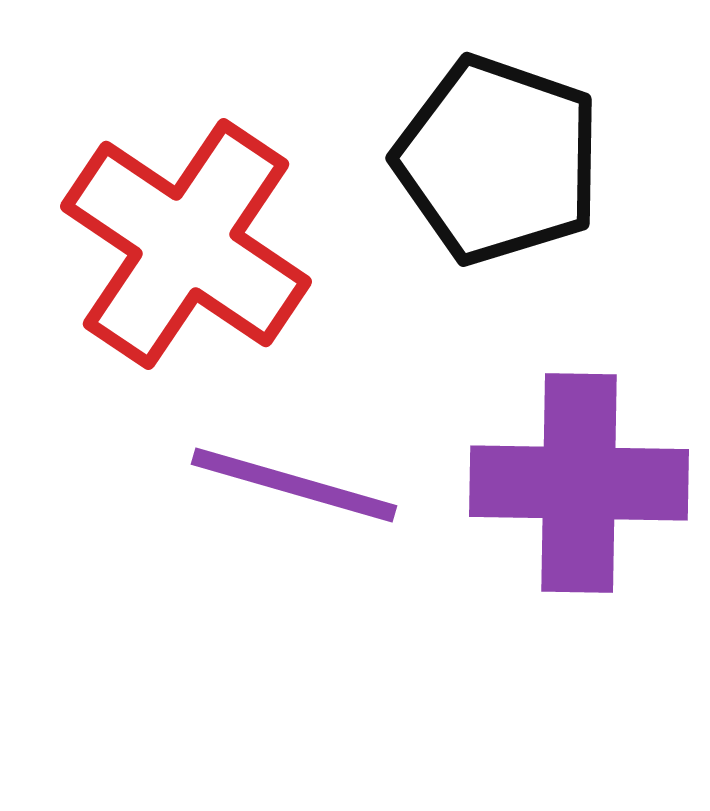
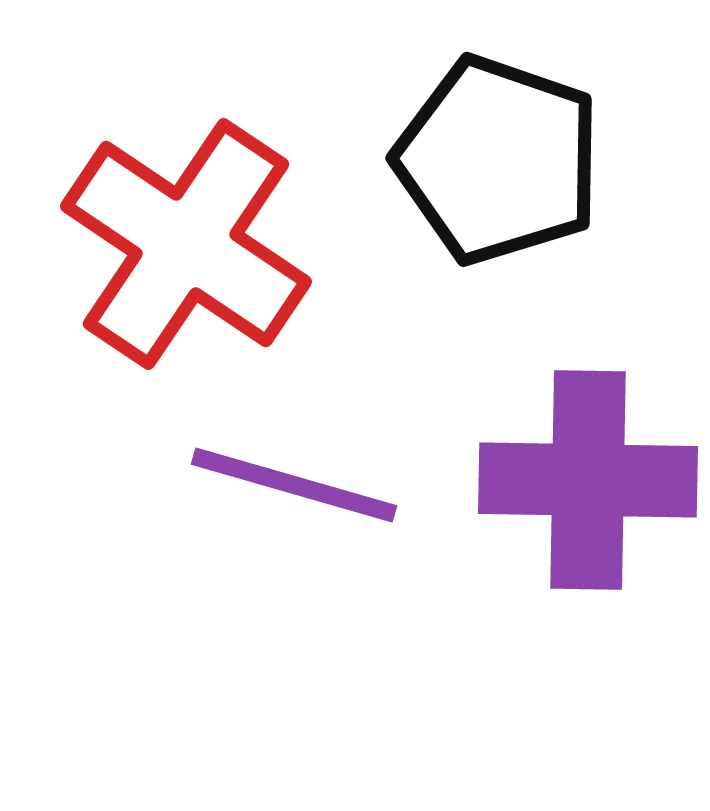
purple cross: moved 9 px right, 3 px up
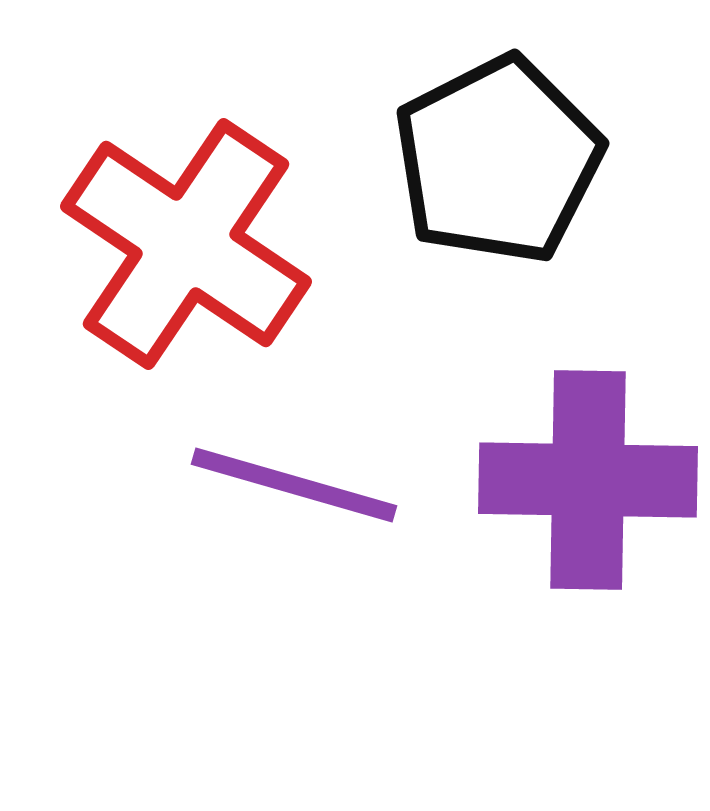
black pentagon: rotated 26 degrees clockwise
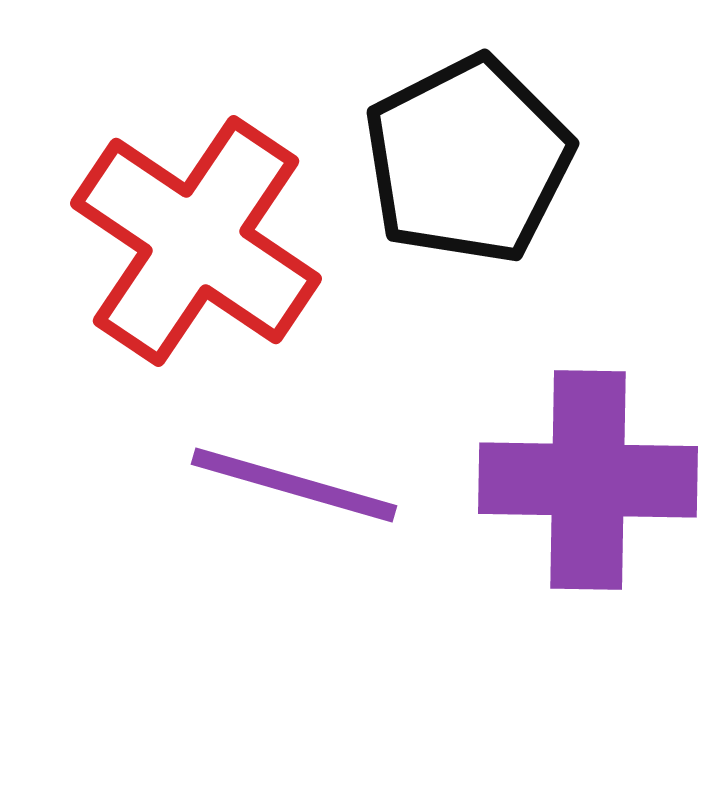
black pentagon: moved 30 px left
red cross: moved 10 px right, 3 px up
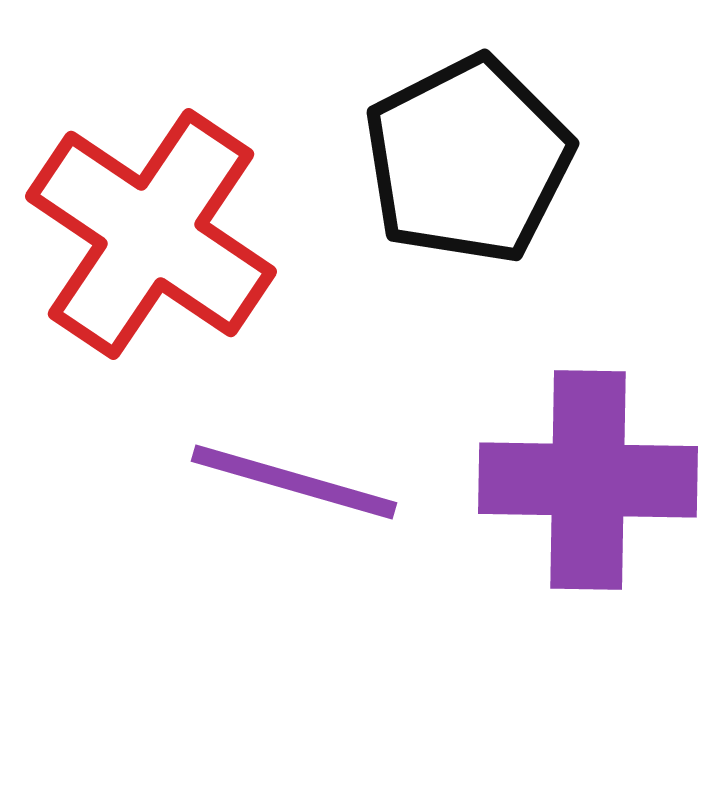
red cross: moved 45 px left, 7 px up
purple line: moved 3 px up
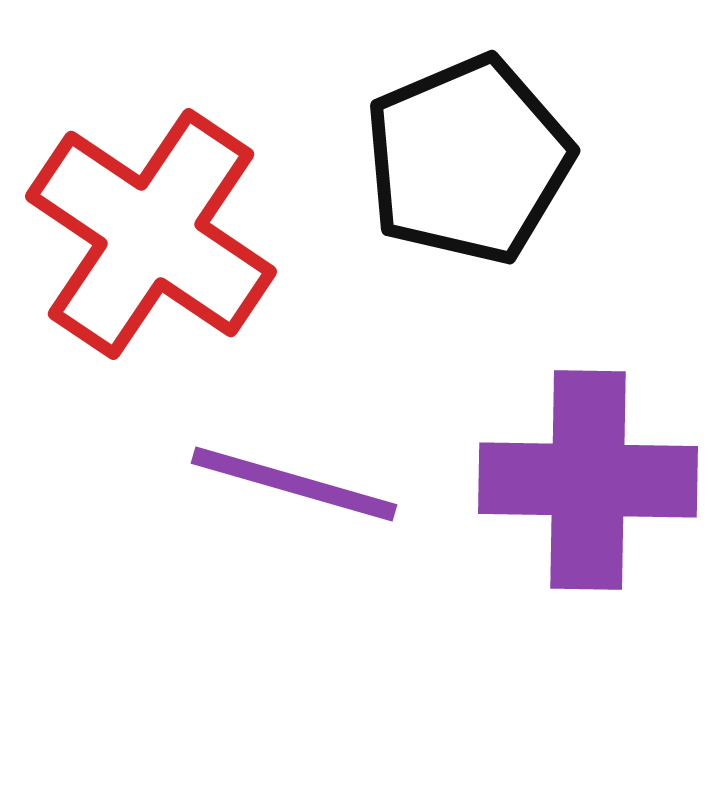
black pentagon: rotated 4 degrees clockwise
purple line: moved 2 px down
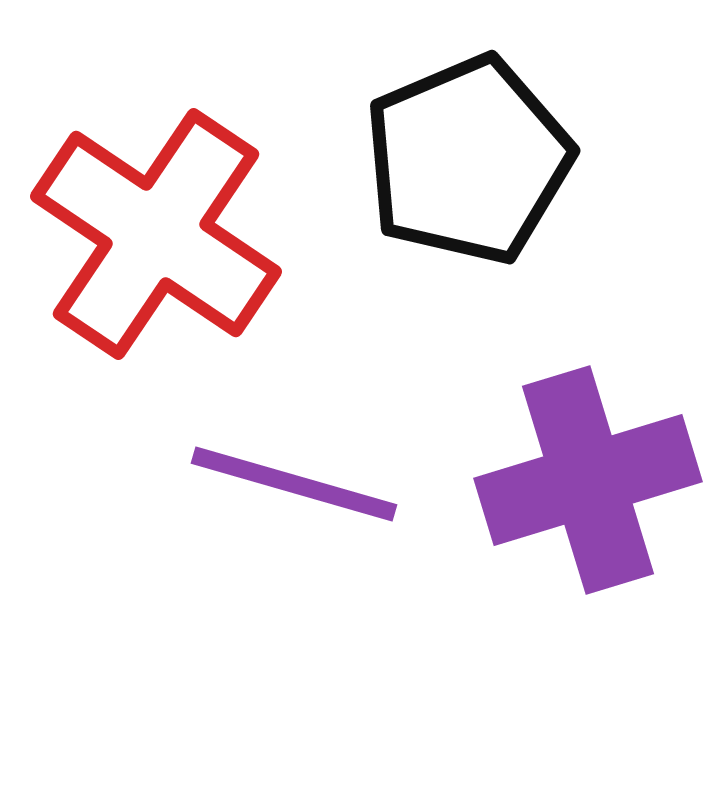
red cross: moved 5 px right
purple cross: rotated 18 degrees counterclockwise
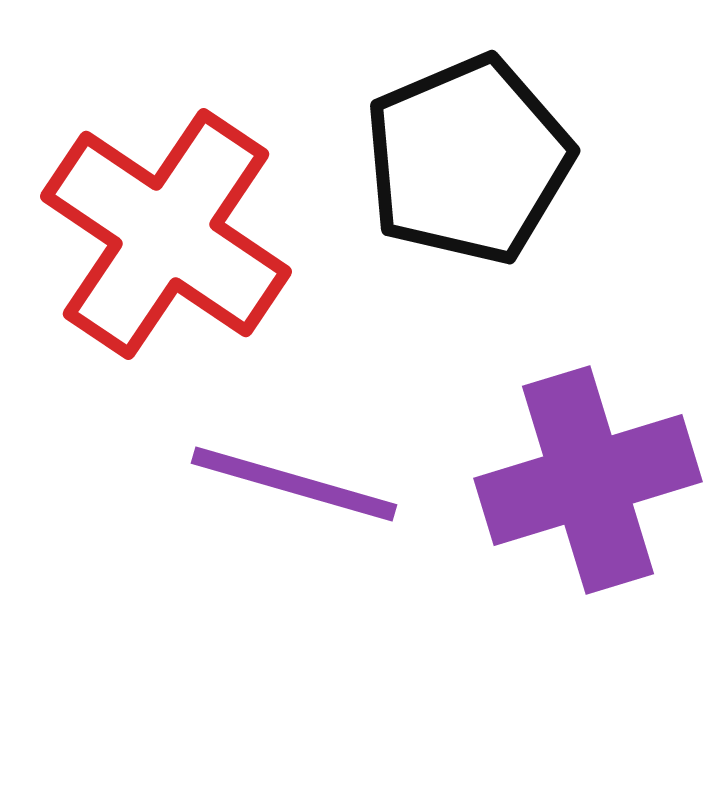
red cross: moved 10 px right
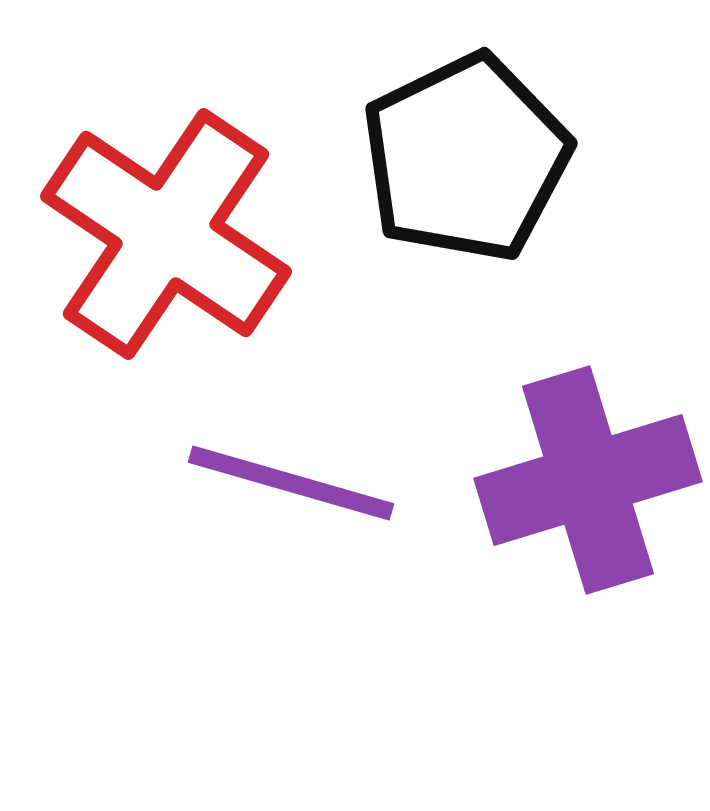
black pentagon: moved 2 px left, 2 px up; rotated 3 degrees counterclockwise
purple line: moved 3 px left, 1 px up
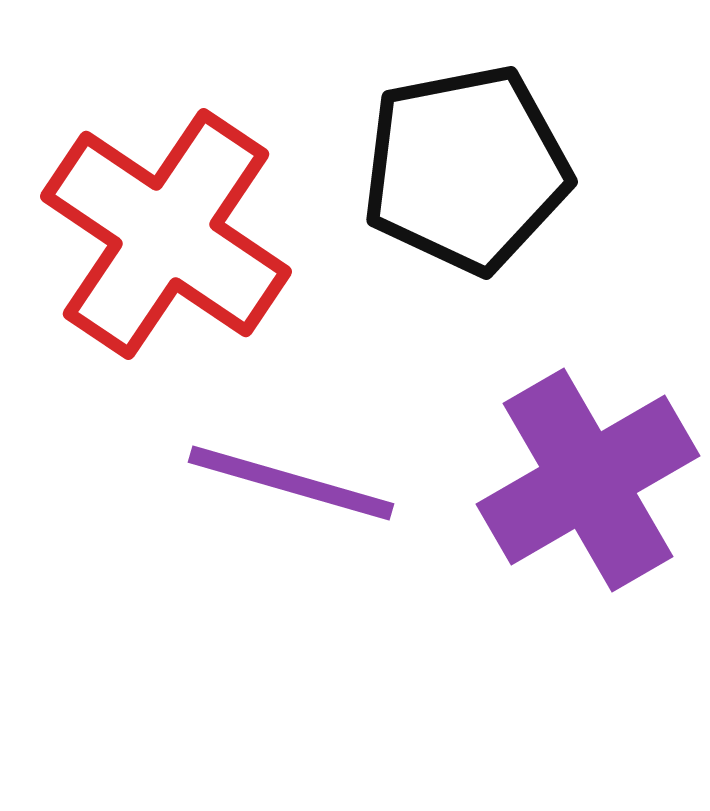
black pentagon: moved 11 px down; rotated 15 degrees clockwise
purple cross: rotated 13 degrees counterclockwise
